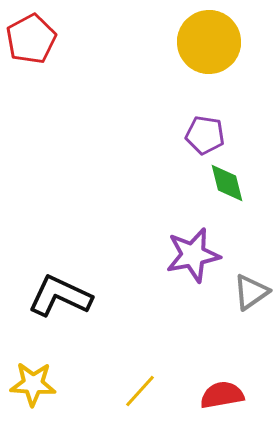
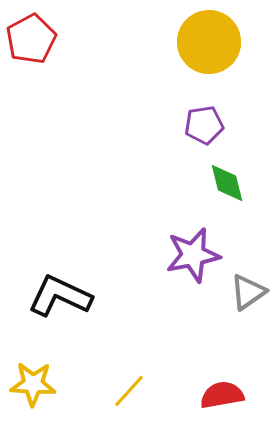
purple pentagon: moved 1 px left, 10 px up; rotated 18 degrees counterclockwise
gray triangle: moved 3 px left
yellow line: moved 11 px left
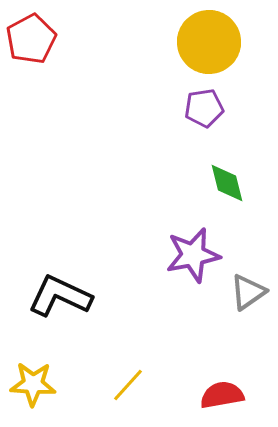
purple pentagon: moved 17 px up
yellow line: moved 1 px left, 6 px up
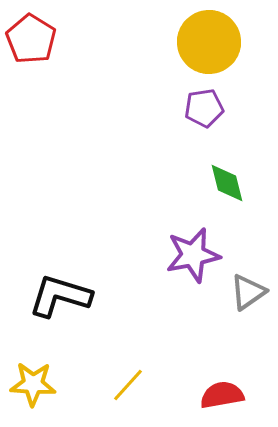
red pentagon: rotated 12 degrees counterclockwise
black L-shape: rotated 8 degrees counterclockwise
